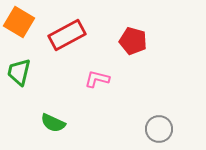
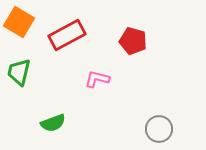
green semicircle: rotated 45 degrees counterclockwise
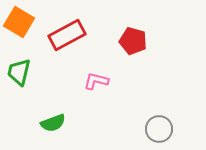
pink L-shape: moved 1 px left, 2 px down
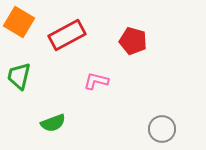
green trapezoid: moved 4 px down
gray circle: moved 3 px right
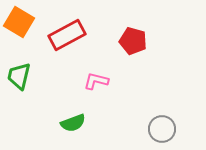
green semicircle: moved 20 px right
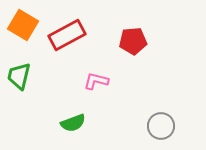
orange square: moved 4 px right, 3 px down
red pentagon: rotated 20 degrees counterclockwise
gray circle: moved 1 px left, 3 px up
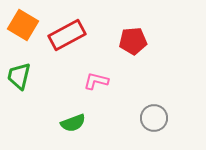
gray circle: moved 7 px left, 8 px up
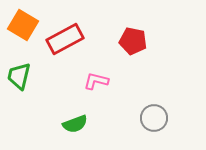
red rectangle: moved 2 px left, 4 px down
red pentagon: rotated 16 degrees clockwise
green semicircle: moved 2 px right, 1 px down
